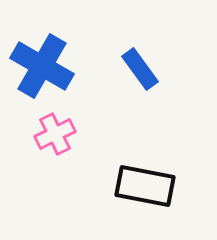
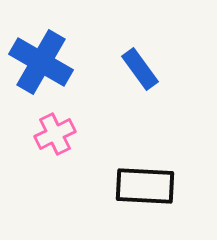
blue cross: moved 1 px left, 4 px up
black rectangle: rotated 8 degrees counterclockwise
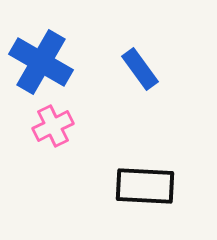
pink cross: moved 2 px left, 8 px up
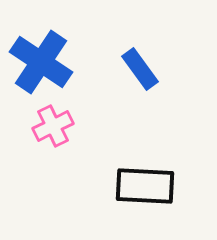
blue cross: rotated 4 degrees clockwise
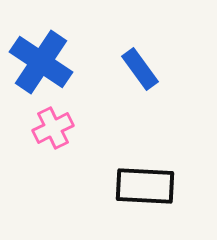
pink cross: moved 2 px down
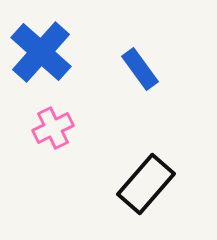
blue cross: moved 10 px up; rotated 8 degrees clockwise
black rectangle: moved 1 px right, 2 px up; rotated 52 degrees counterclockwise
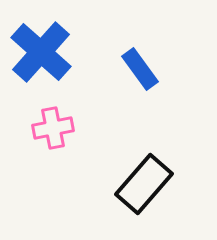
pink cross: rotated 15 degrees clockwise
black rectangle: moved 2 px left
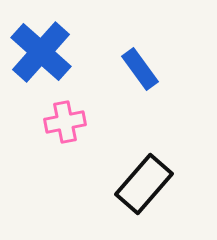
pink cross: moved 12 px right, 6 px up
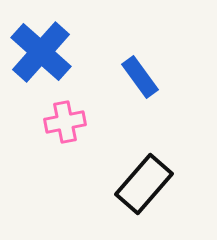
blue rectangle: moved 8 px down
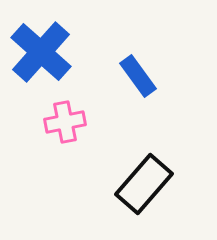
blue rectangle: moved 2 px left, 1 px up
